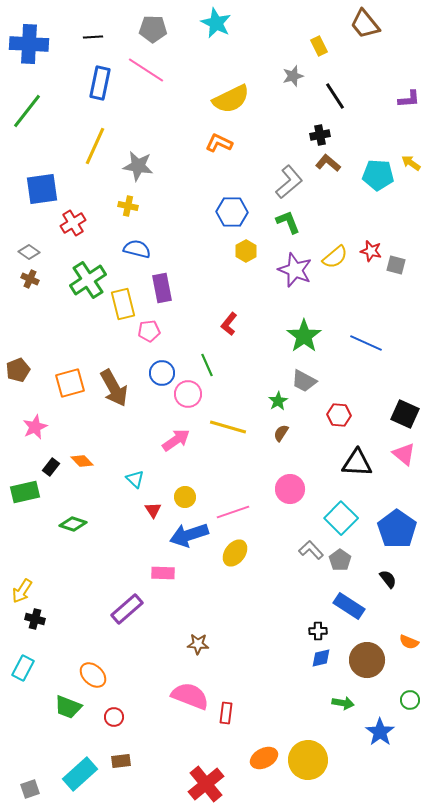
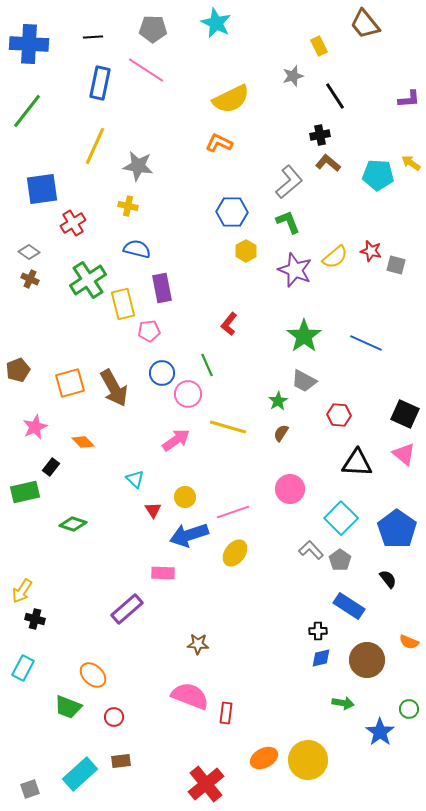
orange diamond at (82, 461): moved 1 px right, 19 px up
green circle at (410, 700): moved 1 px left, 9 px down
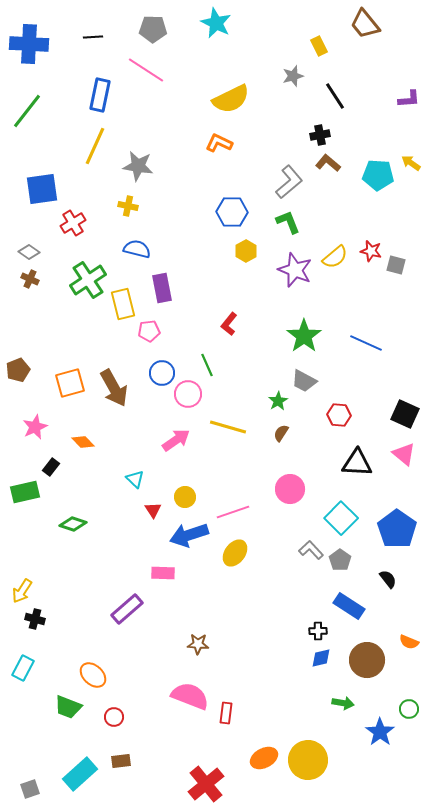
blue rectangle at (100, 83): moved 12 px down
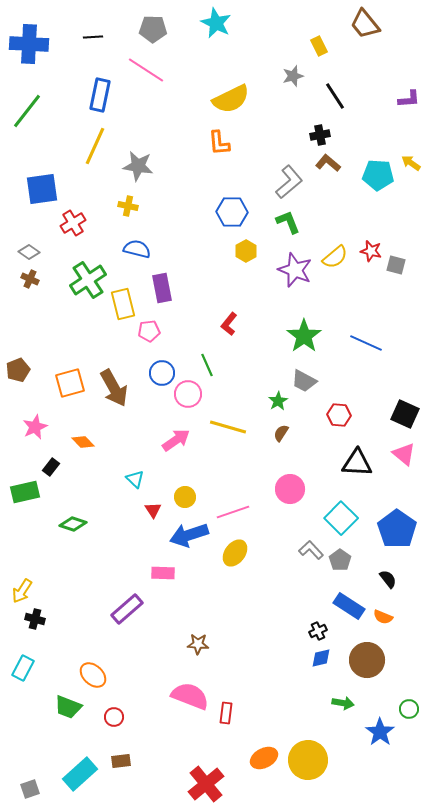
orange L-shape at (219, 143): rotated 120 degrees counterclockwise
black cross at (318, 631): rotated 24 degrees counterclockwise
orange semicircle at (409, 642): moved 26 px left, 25 px up
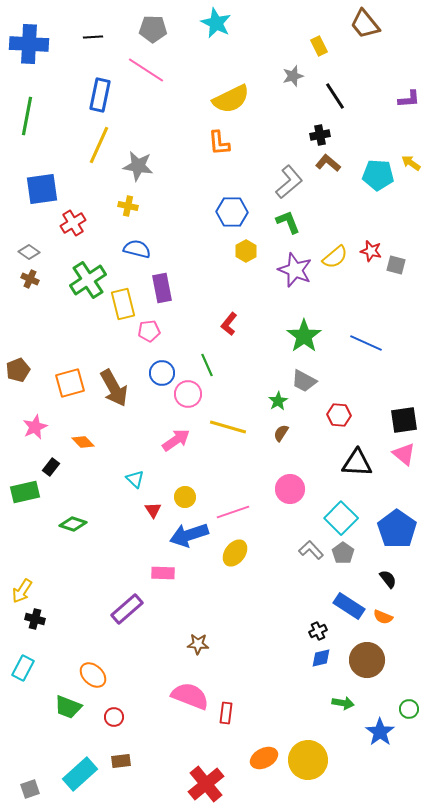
green line at (27, 111): moved 5 px down; rotated 27 degrees counterclockwise
yellow line at (95, 146): moved 4 px right, 1 px up
black square at (405, 414): moved 1 px left, 6 px down; rotated 32 degrees counterclockwise
gray pentagon at (340, 560): moved 3 px right, 7 px up
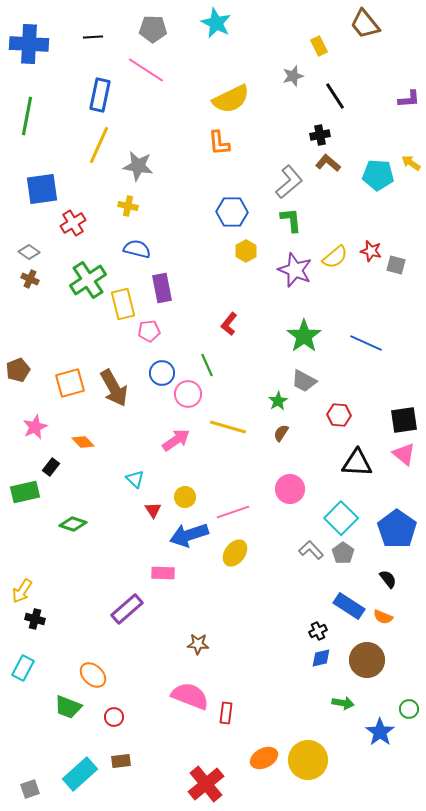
green L-shape at (288, 222): moved 3 px right, 2 px up; rotated 16 degrees clockwise
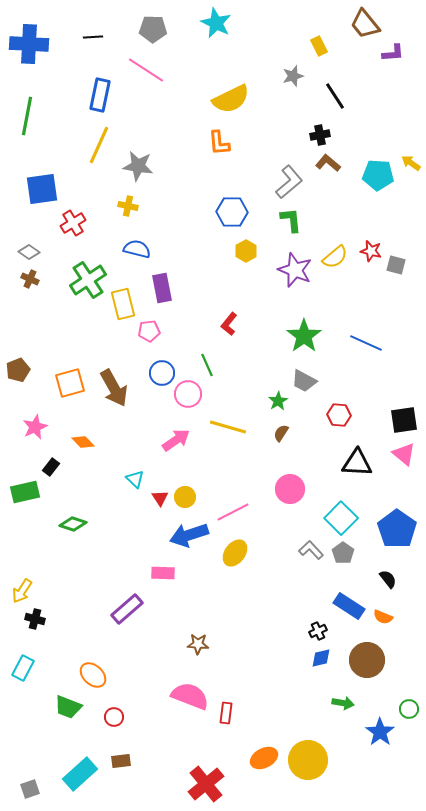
purple L-shape at (409, 99): moved 16 px left, 46 px up
red triangle at (153, 510): moved 7 px right, 12 px up
pink line at (233, 512): rotated 8 degrees counterclockwise
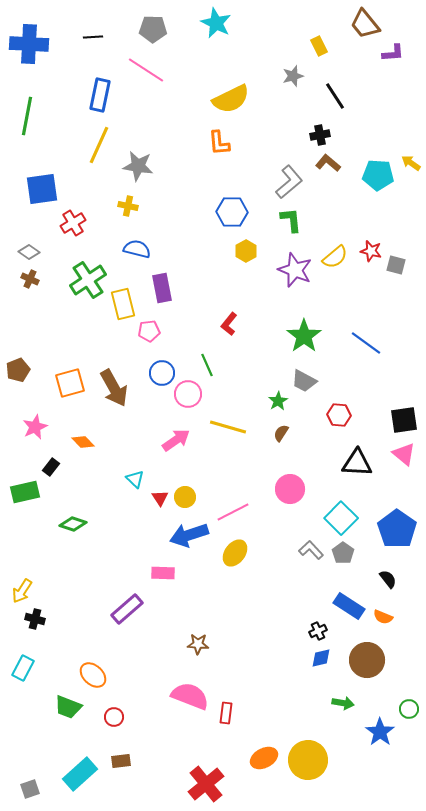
blue line at (366, 343): rotated 12 degrees clockwise
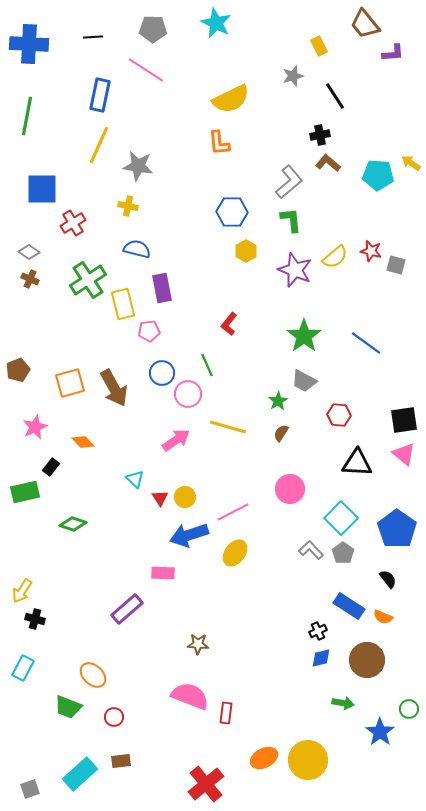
blue square at (42, 189): rotated 8 degrees clockwise
